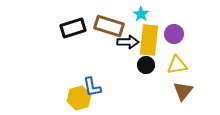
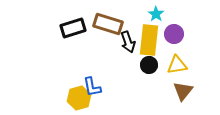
cyan star: moved 15 px right
brown rectangle: moved 1 px left, 2 px up
black arrow: rotated 70 degrees clockwise
black circle: moved 3 px right
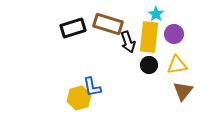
yellow rectangle: moved 3 px up
